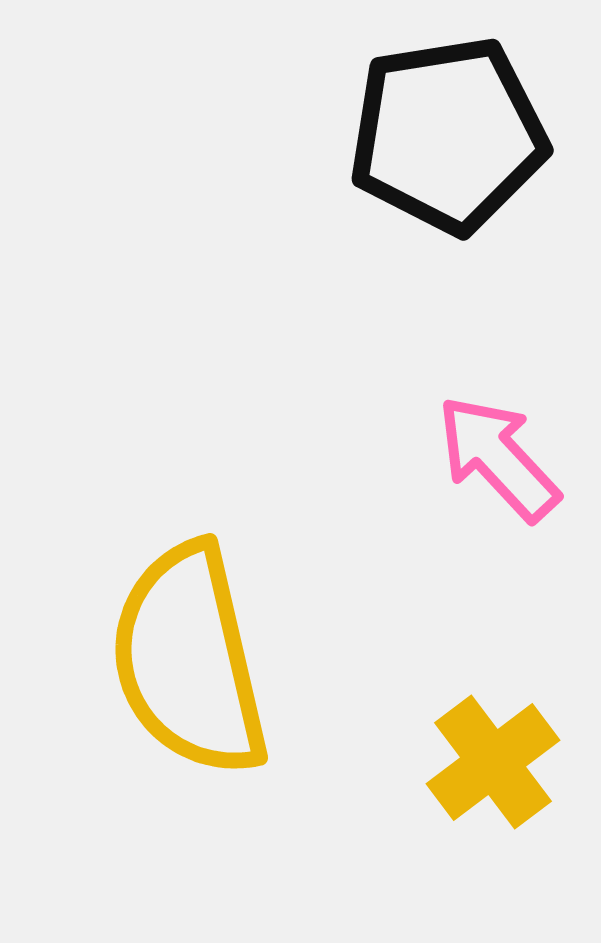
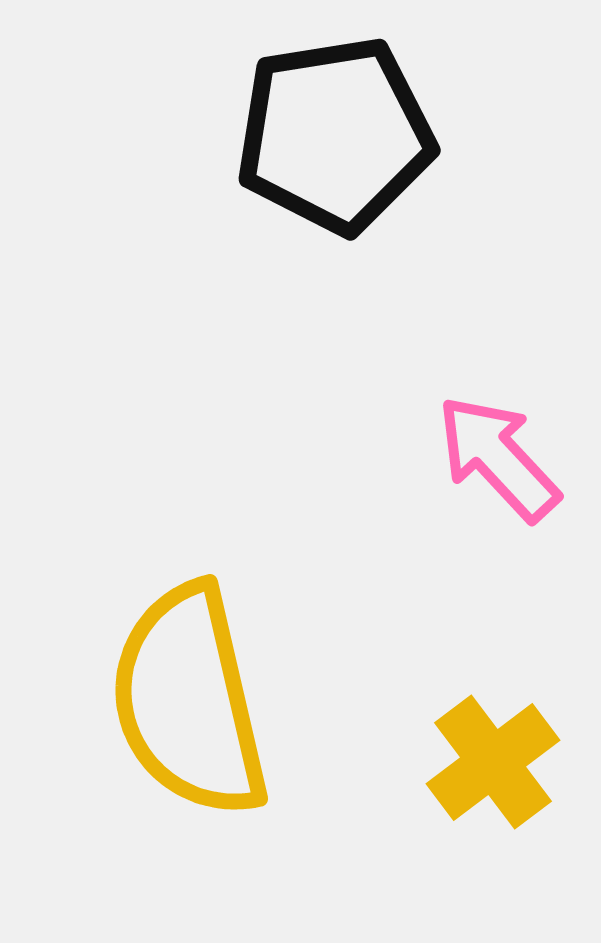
black pentagon: moved 113 px left
yellow semicircle: moved 41 px down
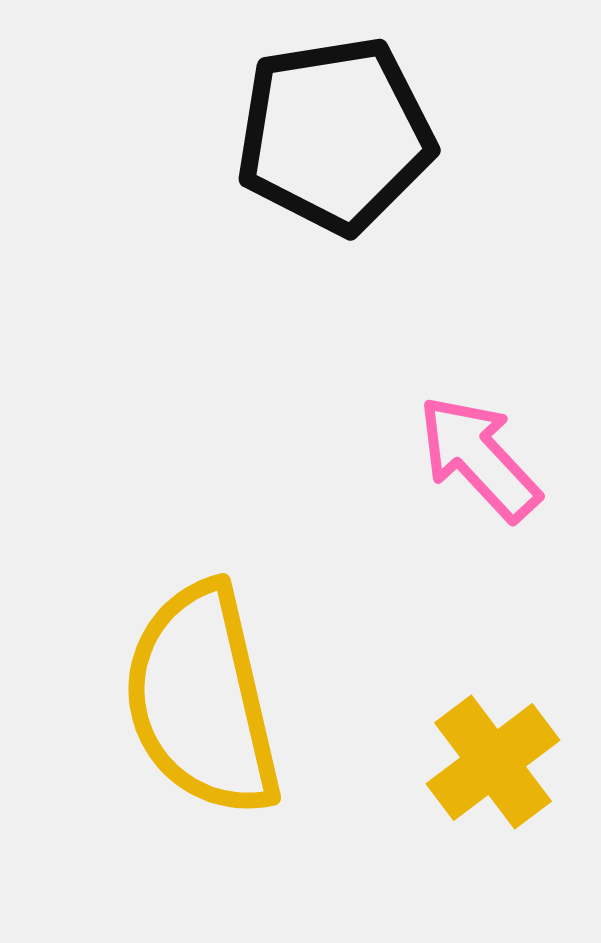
pink arrow: moved 19 px left
yellow semicircle: moved 13 px right, 1 px up
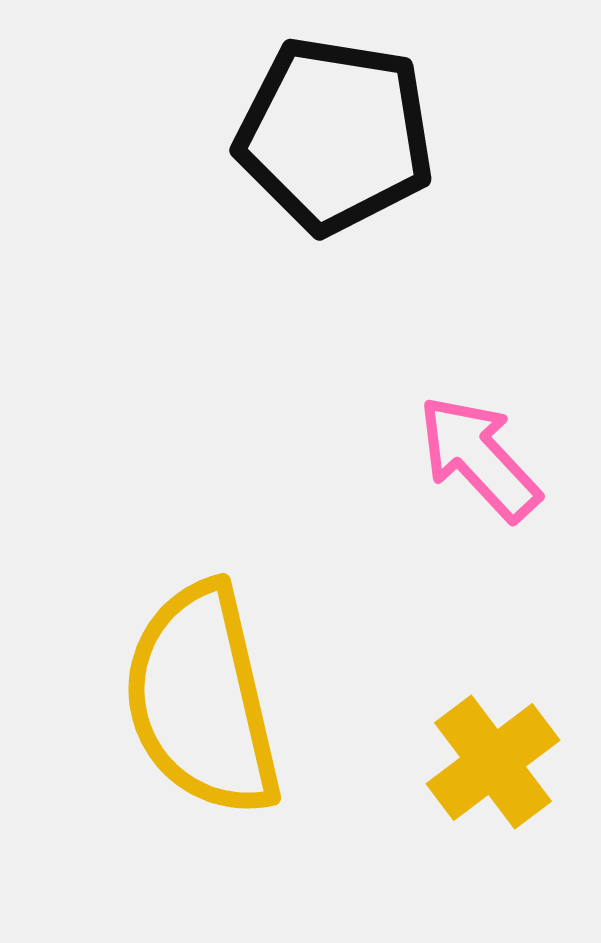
black pentagon: rotated 18 degrees clockwise
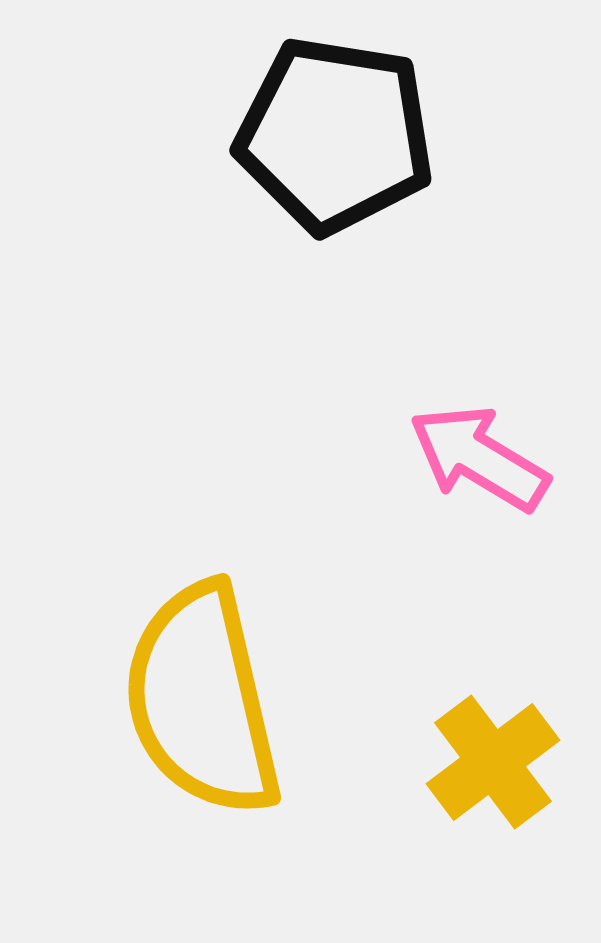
pink arrow: rotated 16 degrees counterclockwise
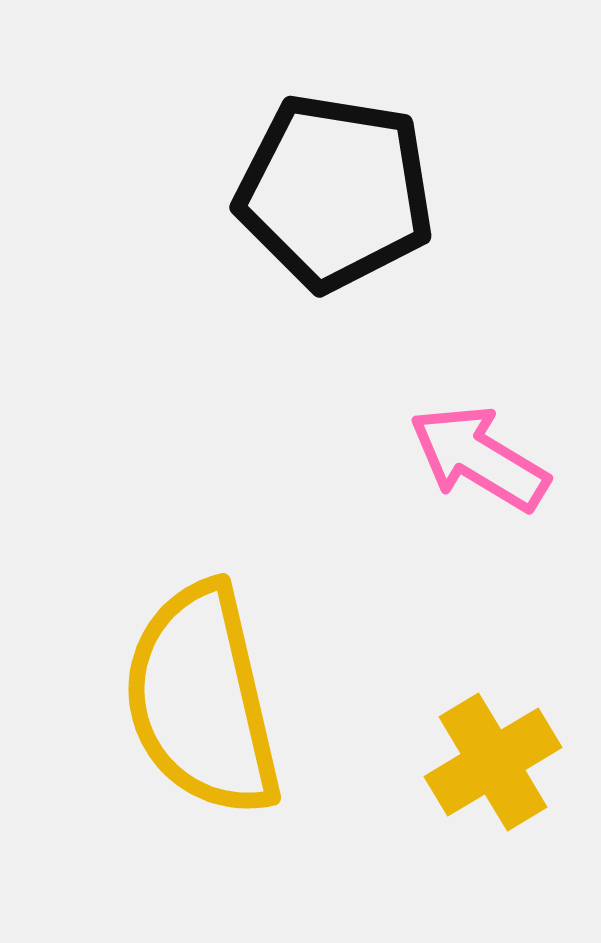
black pentagon: moved 57 px down
yellow cross: rotated 6 degrees clockwise
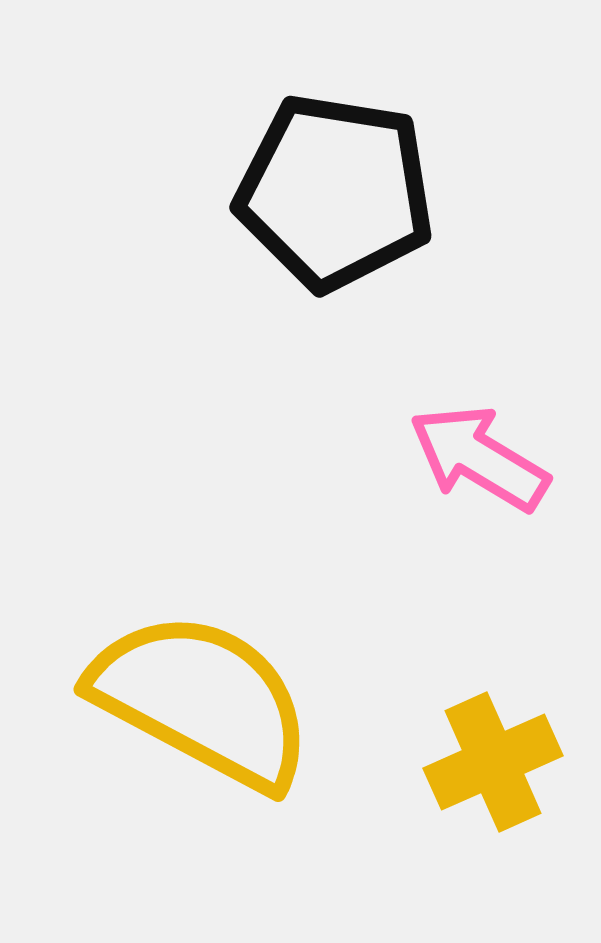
yellow semicircle: rotated 131 degrees clockwise
yellow cross: rotated 7 degrees clockwise
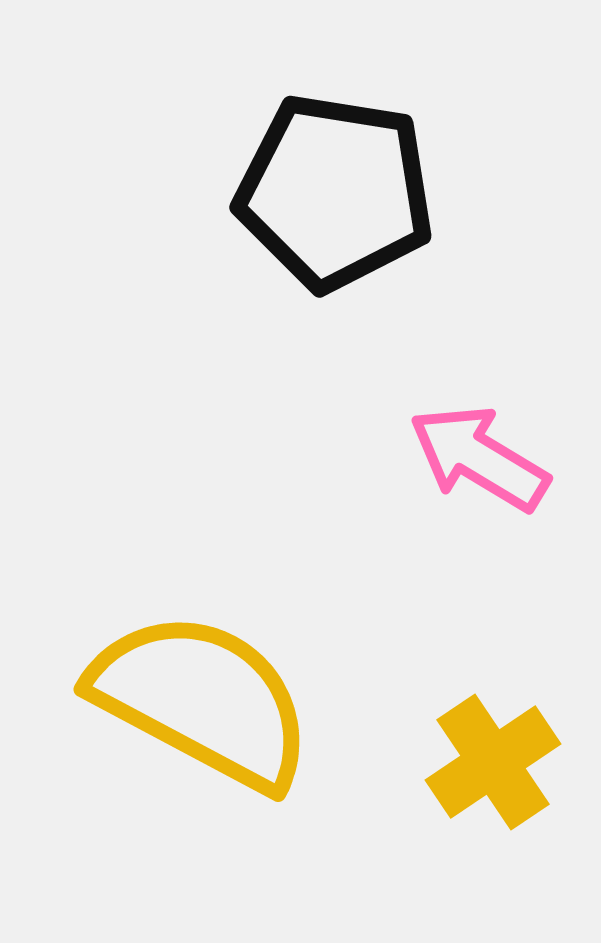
yellow cross: rotated 10 degrees counterclockwise
